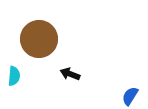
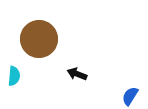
black arrow: moved 7 px right
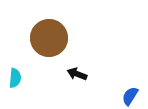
brown circle: moved 10 px right, 1 px up
cyan semicircle: moved 1 px right, 2 px down
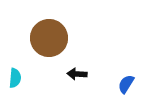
black arrow: rotated 18 degrees counterclockwise
blue semicircle: moved 4 px left, 12 px up
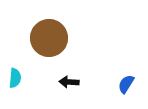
black arrow: moved 8 px left, 8 px down
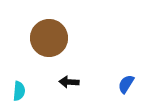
cyan semicircle: moved 4 px right, 13 px down
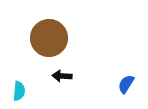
black arrow: moved 7 px left, 6 px up
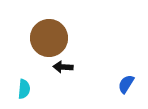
black arrow: moved 1 px right, 9 px up
cyan semicircle: moved 5 px right, 2 px up
